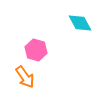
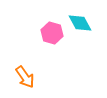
pink hexagon: moved 16 px right, 17 px up
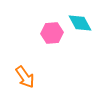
pink hexagon: rotated 20 degrees counterclockwise
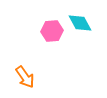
pink hexagon: moved 2 px up
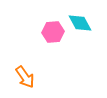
pink hexagon: moved 1 px right, 1 px down
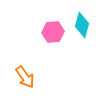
cyan diamond: moved 2 px right, 2 px down; rotated 45 degrees clockwise
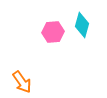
orange arrow: moved 3 px left, 5 px down
